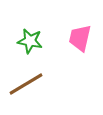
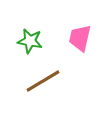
brown line: moved 17 px right, 3 px up
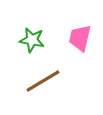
green star: moved 2 px right, 1 px up
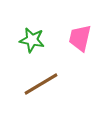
brown line: moved 2 px left, 3 px down
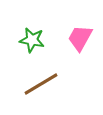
pink trapezoid: rotated 16 degrees clockwise
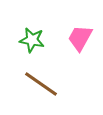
brown line: rotated 66 degrees clockwise
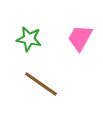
green star: moved 3 px left, 1 px up
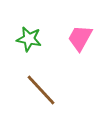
brown line: moved 6 px down; rotated 12 degrees clockwise
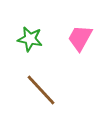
green star: moved 1 px right
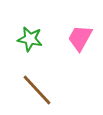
brown line: moved 4 px left
